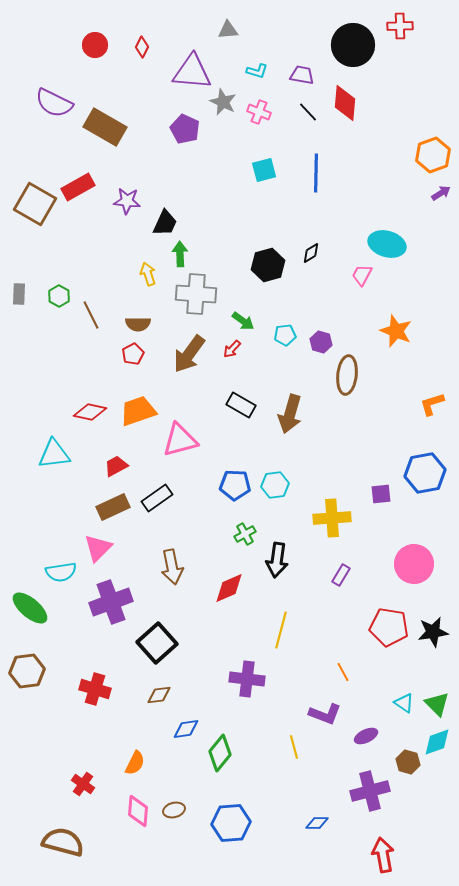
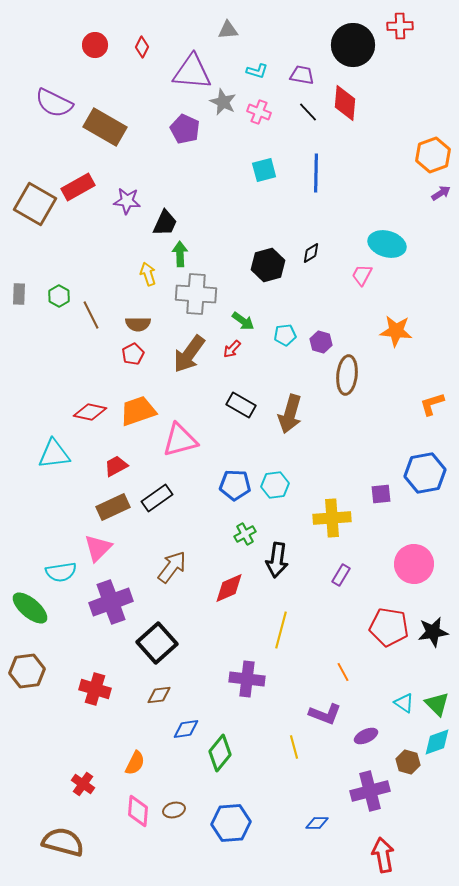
orange star at (396, 331): rotated 16 degrees counterclockwise
brown arrow at (172, 567): rotated 132 degrees counterclockwise
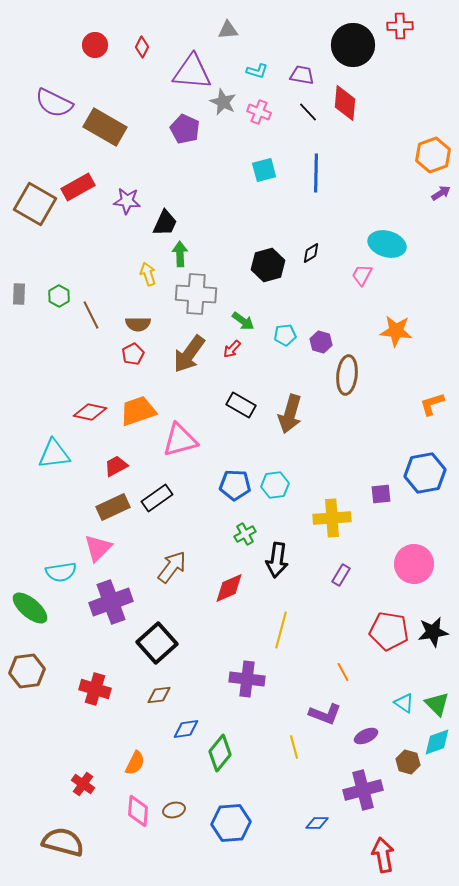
red pentagon at (389, 627): moved 4 px down
purple cross at (370, 791): moved 7 px left, 1 px up
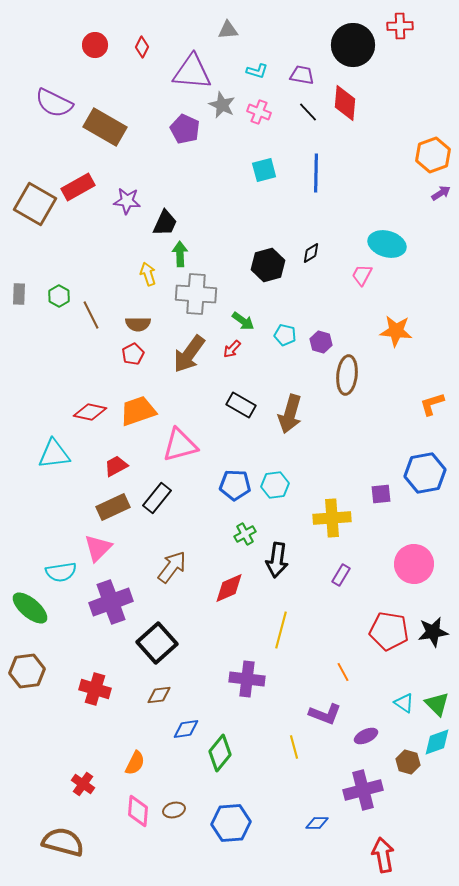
gray star at (223, 102): moved 1 px left, 3 px down
cyan pentagon at (285, 335): rotated 20 degrees clockwise
pink triangle at (180, 440): moved 5 px down
black rectangle at (157, 498): rotated 16 degrees counterclockwise
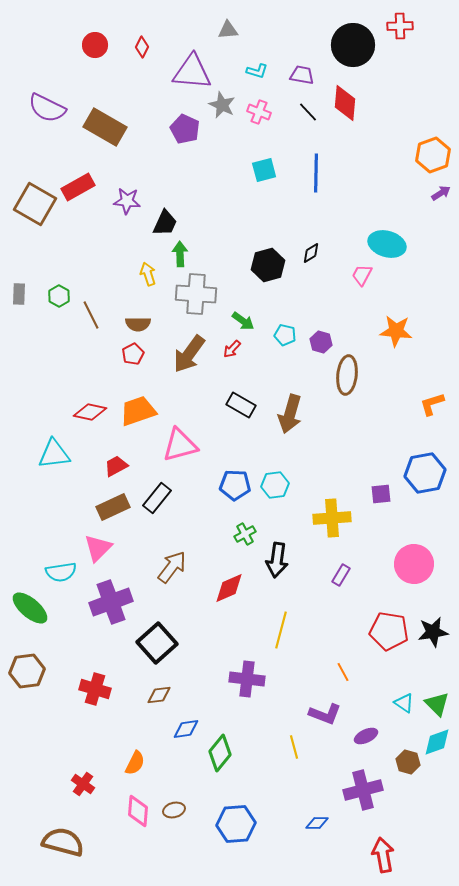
purple semicircle at (54, 103): moved 7 px left, 5 px down
blue hexagon at (231, 823): moved 5 px right, 1 px down
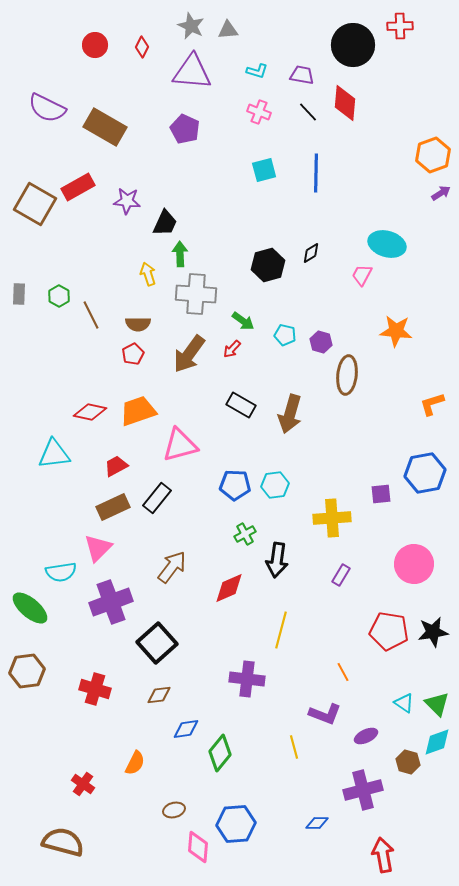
gray star at (222, 105): moved 31 px left, 79 px up
pink diamond at (138, 811): moved 60 px right, 36 px down
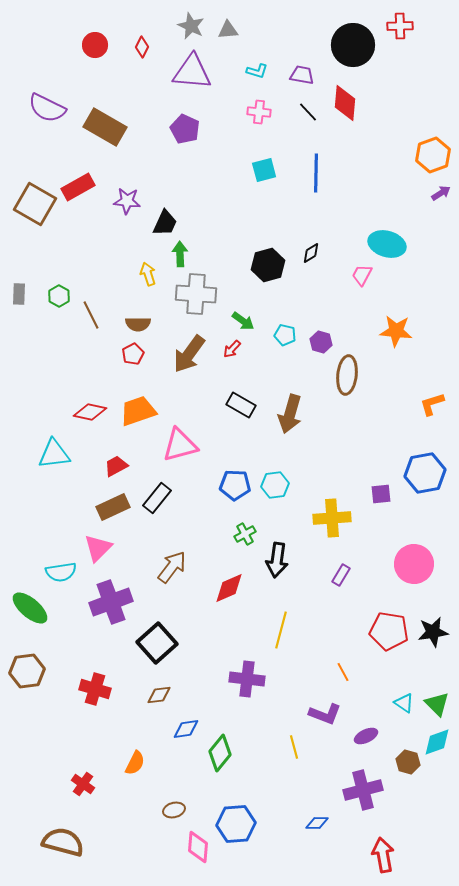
pink cross at (259, 112): rotated 15 degrees counterclockwise
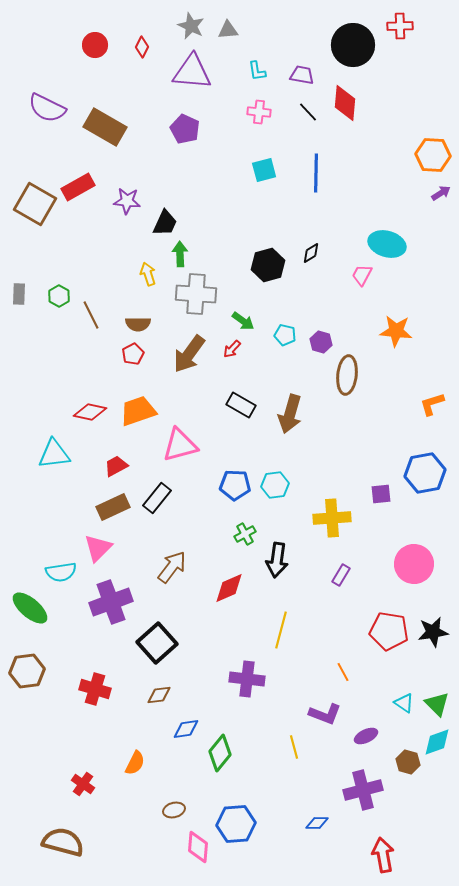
cyan L-shape at (257, 71): rotated 65 degrees clockwise
orange hexagon at (433, 155): rotated 24 degrees clockwise
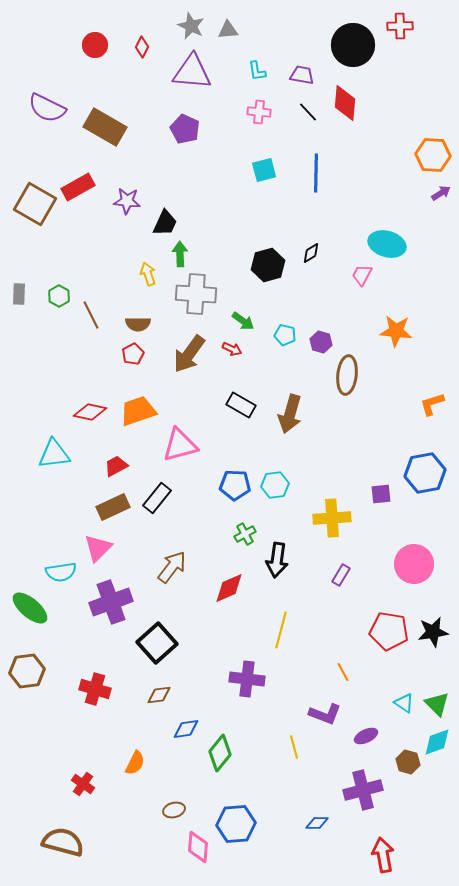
red arrow at (232, 349): rotated 108 degrees counterclockwise
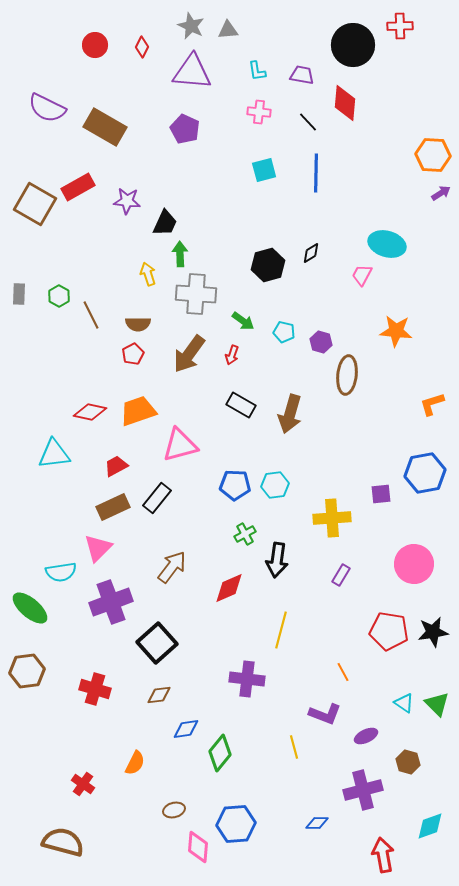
black line at (308, 112): moved 10 px down
cyan pentagon at (285, 335): moved 1 px left, 3 px up
red arrow at (232, 349): moved 6 px down; rotated 84 degrees clockwise
cyan diamond at (437, 742): moved 7 px left, 84 px down
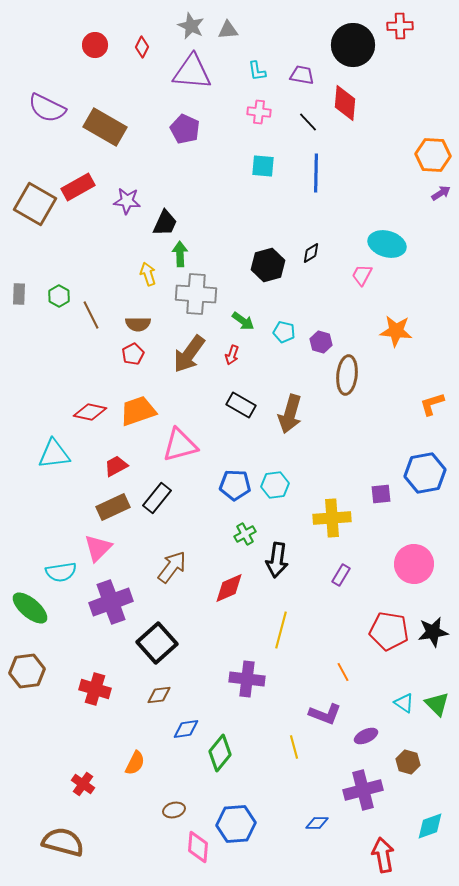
cyan square at (264, 170): moved 1 px left, 4 px up; rotated 20 degrees clockwise
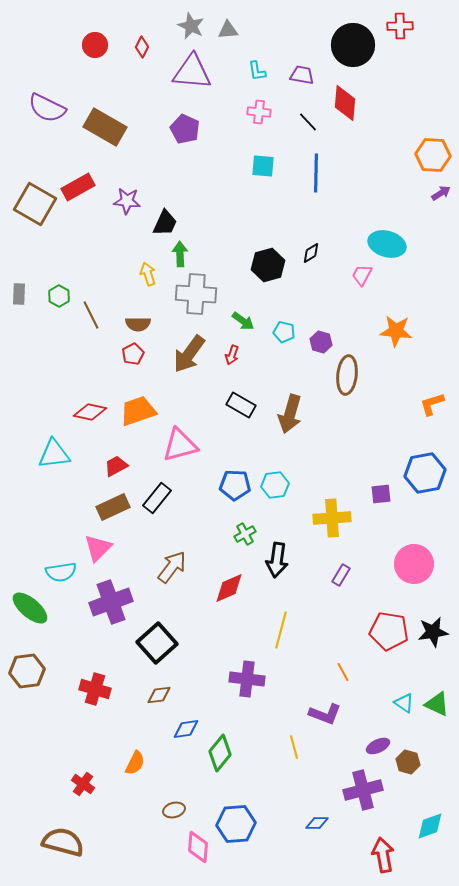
green triangle at (437, 704): rotated 20 degrees counterclockwise
purple ellipse at (366, 736): moved 12 px right, 10 px down
